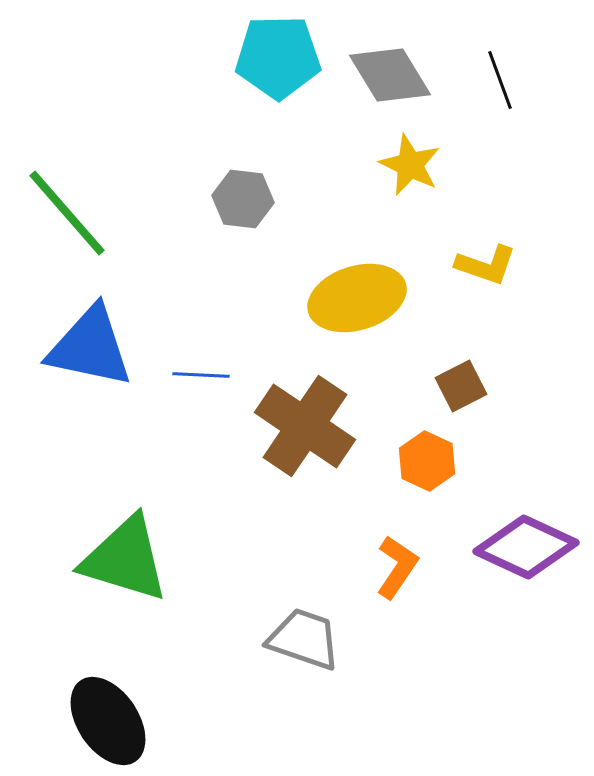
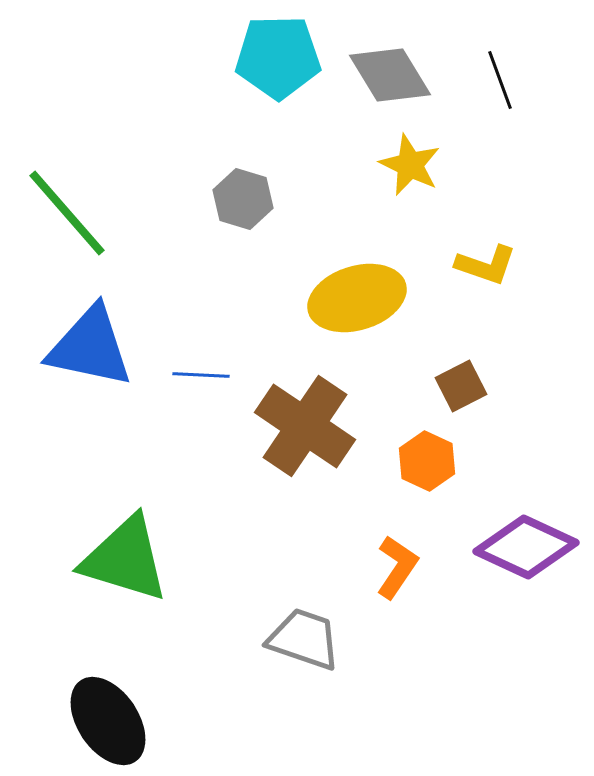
gray hexagon: rotated 10 degrees clockwise
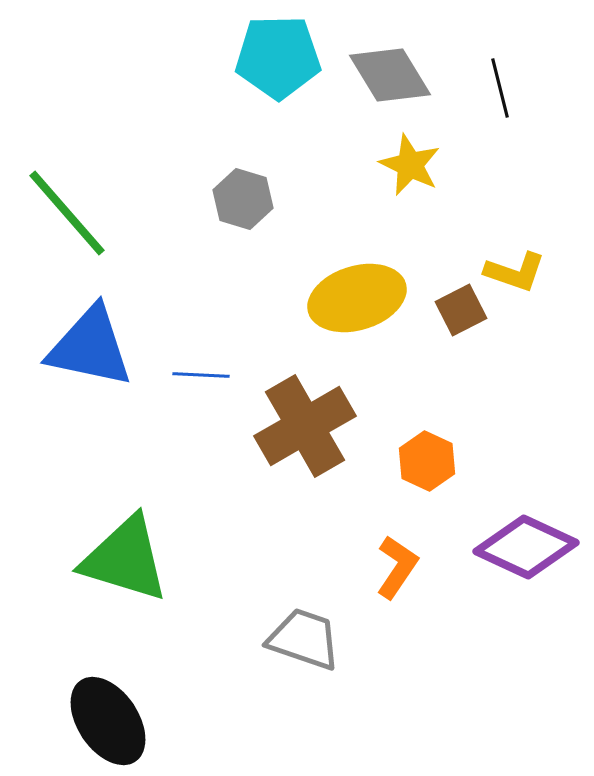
black line: moved 8 px down; rotated 6 degrees clockwise
yellow L-shape: moved 29 px right, 7 px down
brown square: moved 76 px up
brown cross: rotated 26 degrees clockwise
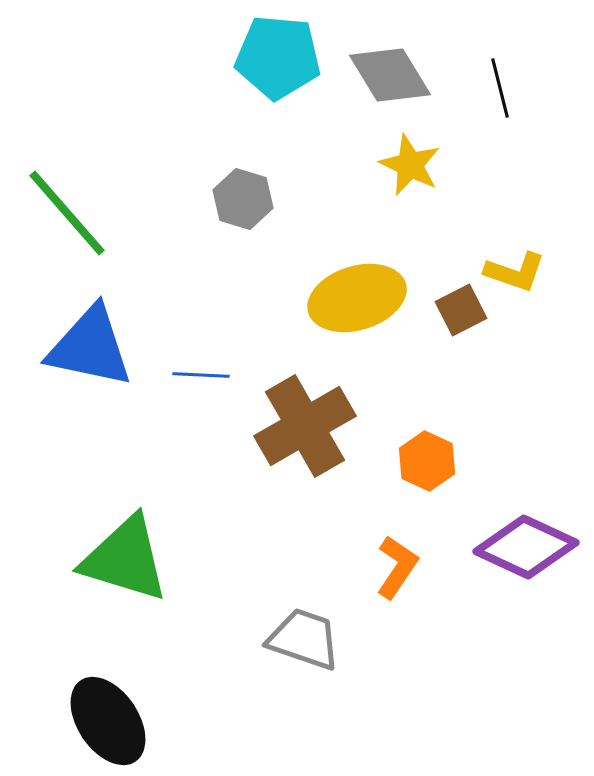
cyan pentagon: rotated 6 degrees clockwise
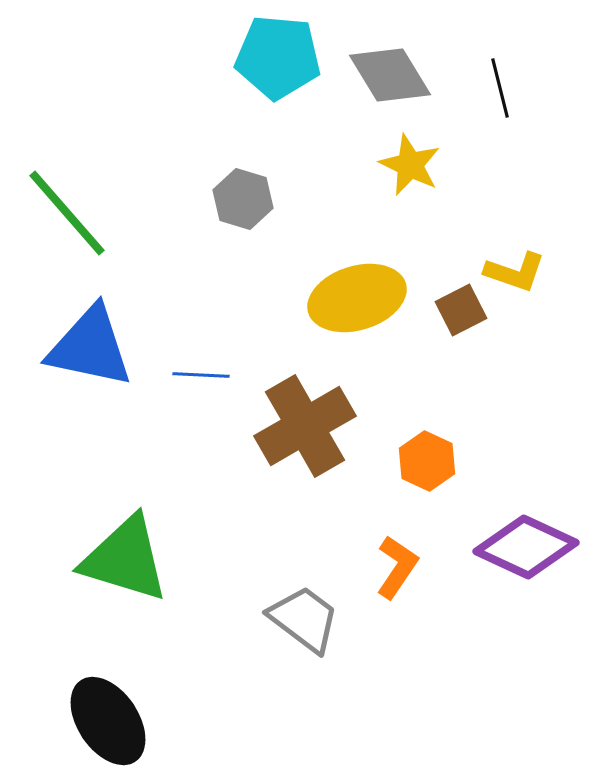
gray trapezoid: moved 20 px up; rotated 18 degrees clockwise
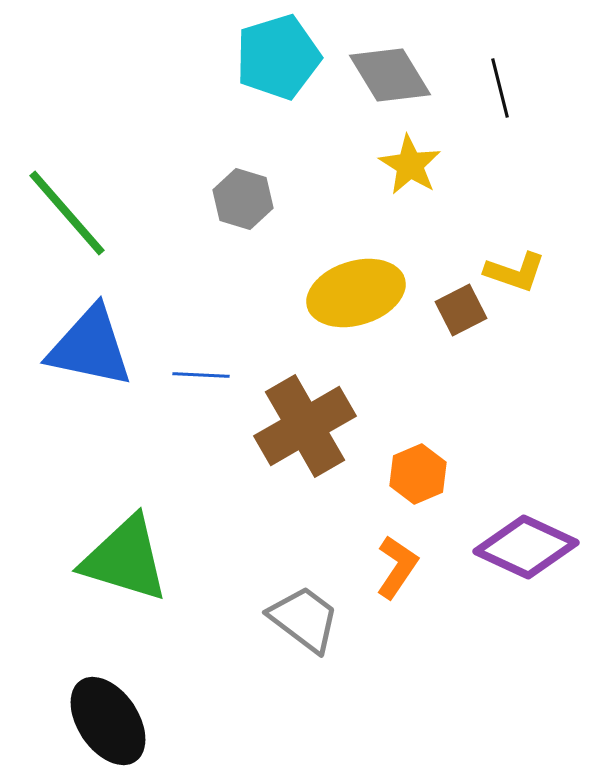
cyan pentagon: rotated 22 degrees counterclockwise
yellow star: rotated 6 degrees clockwise
yellow ellipse: moved 1 px left, 5 px up
orange hexagon: moved 9 px left, 13 px down; rotated 12 degrees clockwise
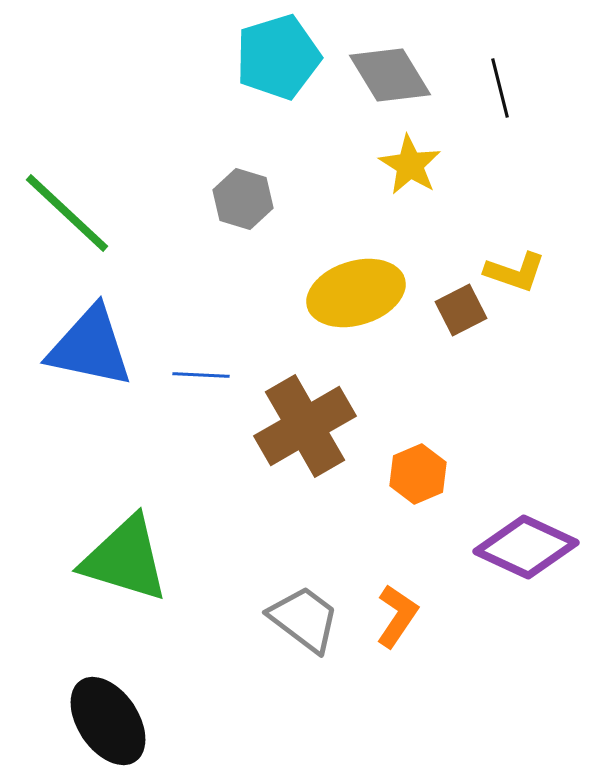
green line: rotated 6 degrees counterclockwise
orange L-shape: moved 49 px down
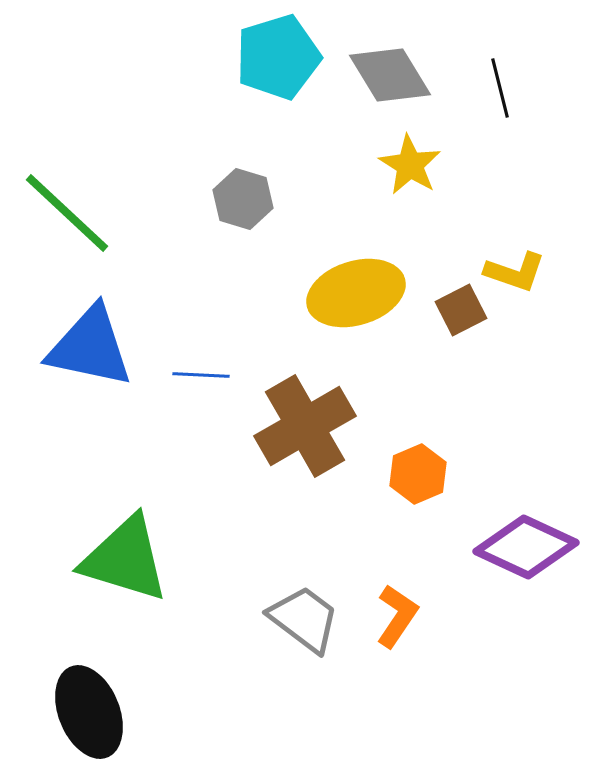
black ellipse: moved 19 px left, 9 px up; rotated 12 degrees clockwise
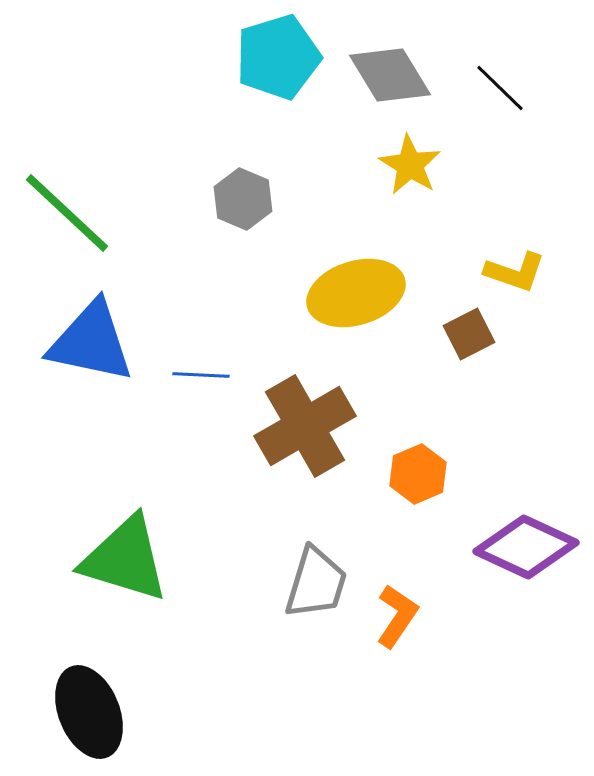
black line: rotated 32 degrees counterclockwise
gray hexagon: rotated 6 degrees clockwise
brown square: moved 8 px right, 24 px down
blue triangle: moved 1 px right, 5 px up
gray trapezoid: moved 12 px right, 36 px up; rotated 70 degrees clockwise
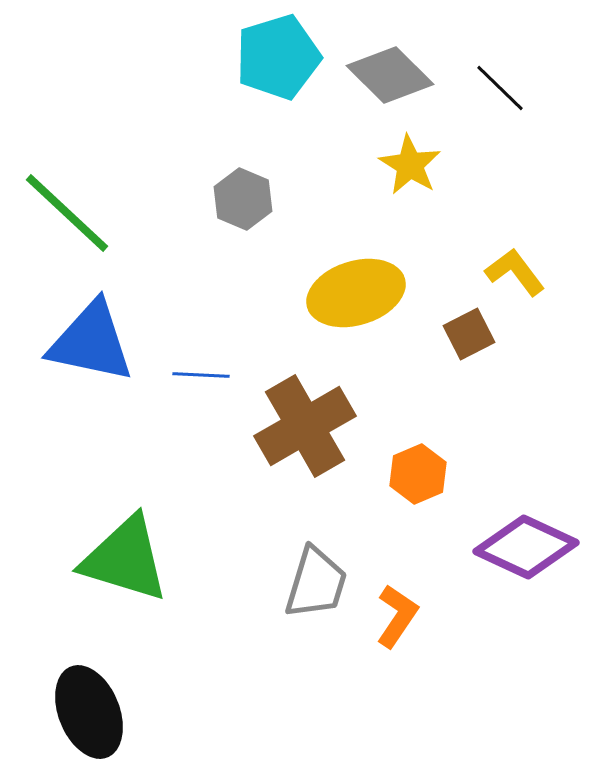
gray diamond: rotated 14 degrees counterclockwise
yellow L-shape: rotated 146 degrees counterclockwise
